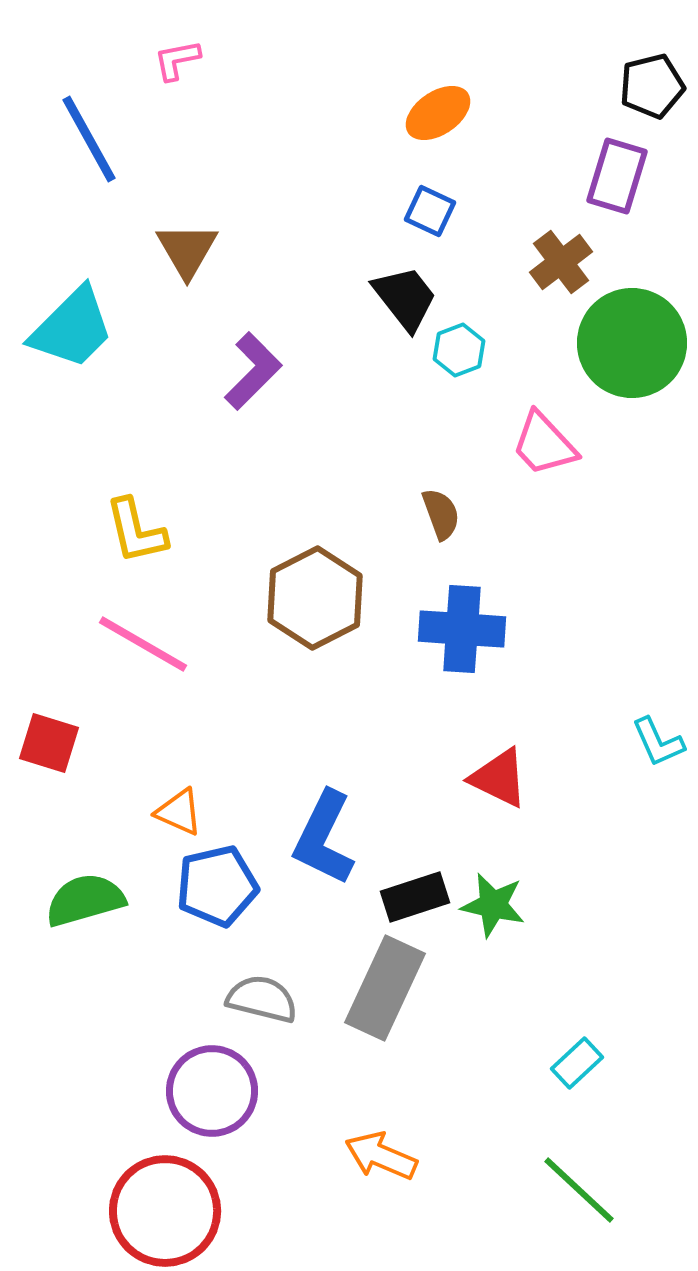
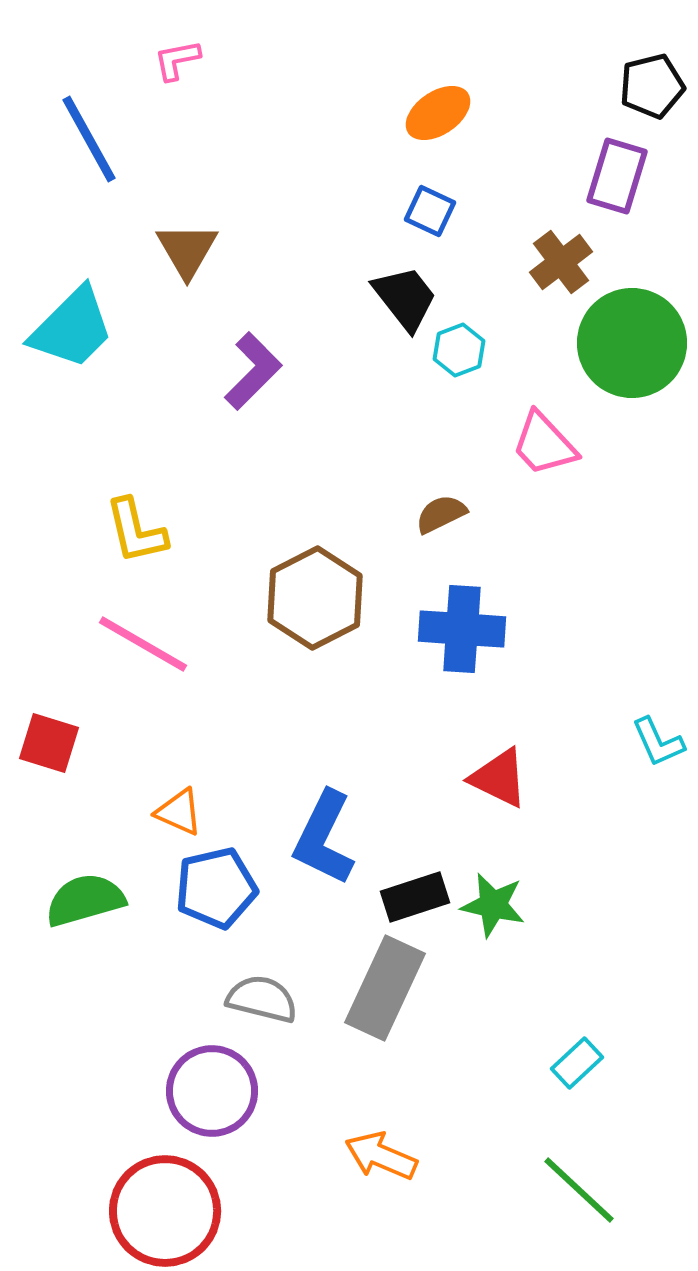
brown semicircle: rotated 96 degrees counterclockwise
blue pentagon: moved 1 px left, 2 px down
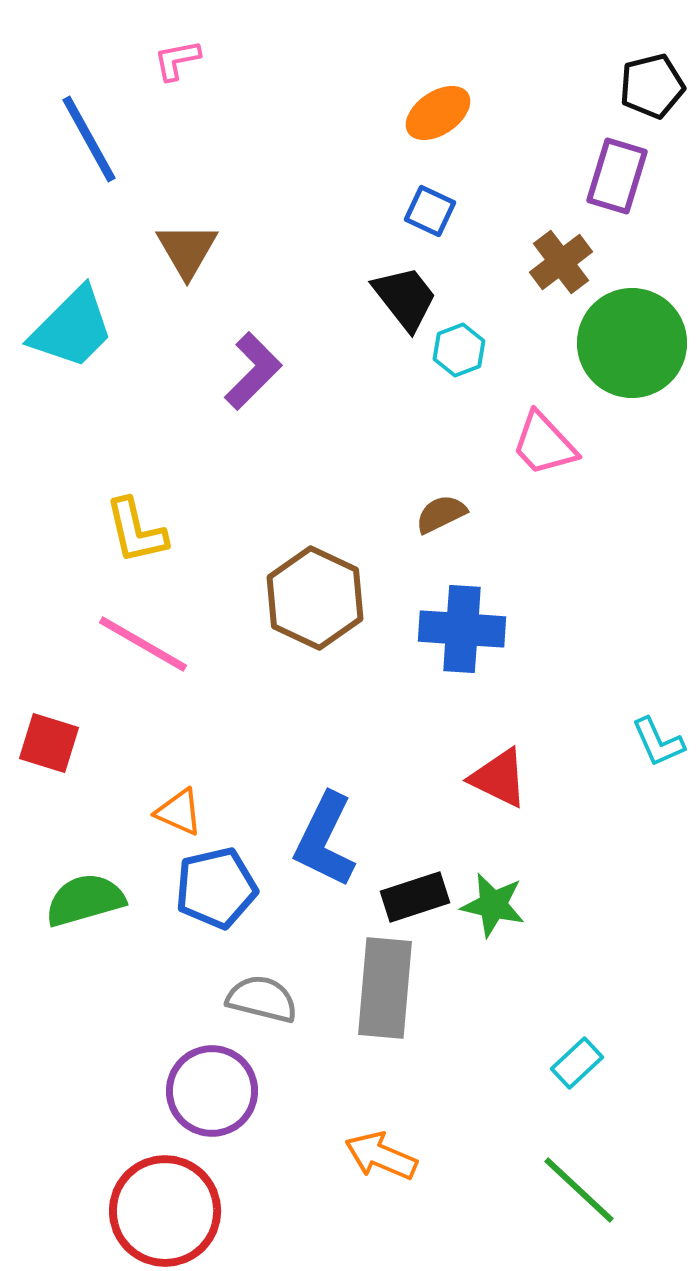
brown hexagon: rotated 8 degrees counterclockwise
blue L-shape: moved 1 px right, 2 px down
gray rectangle: rotated 20 degrees counterclockwise
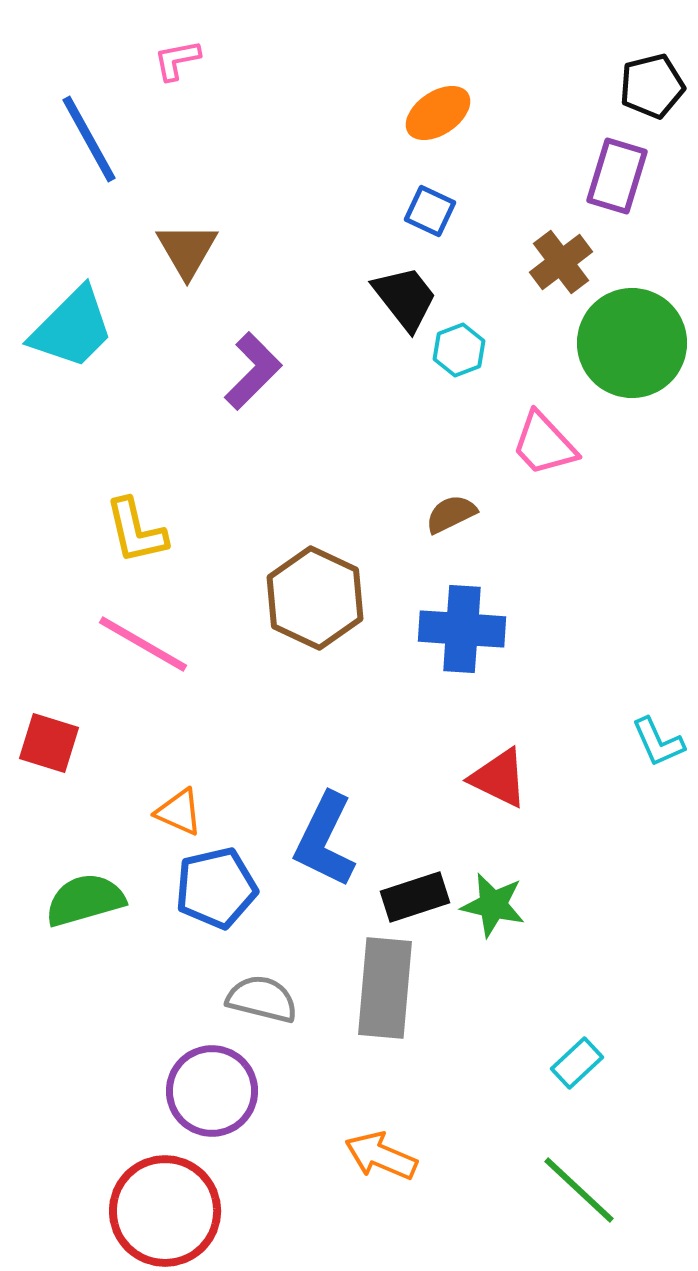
brown semicircle: moved 10 px right
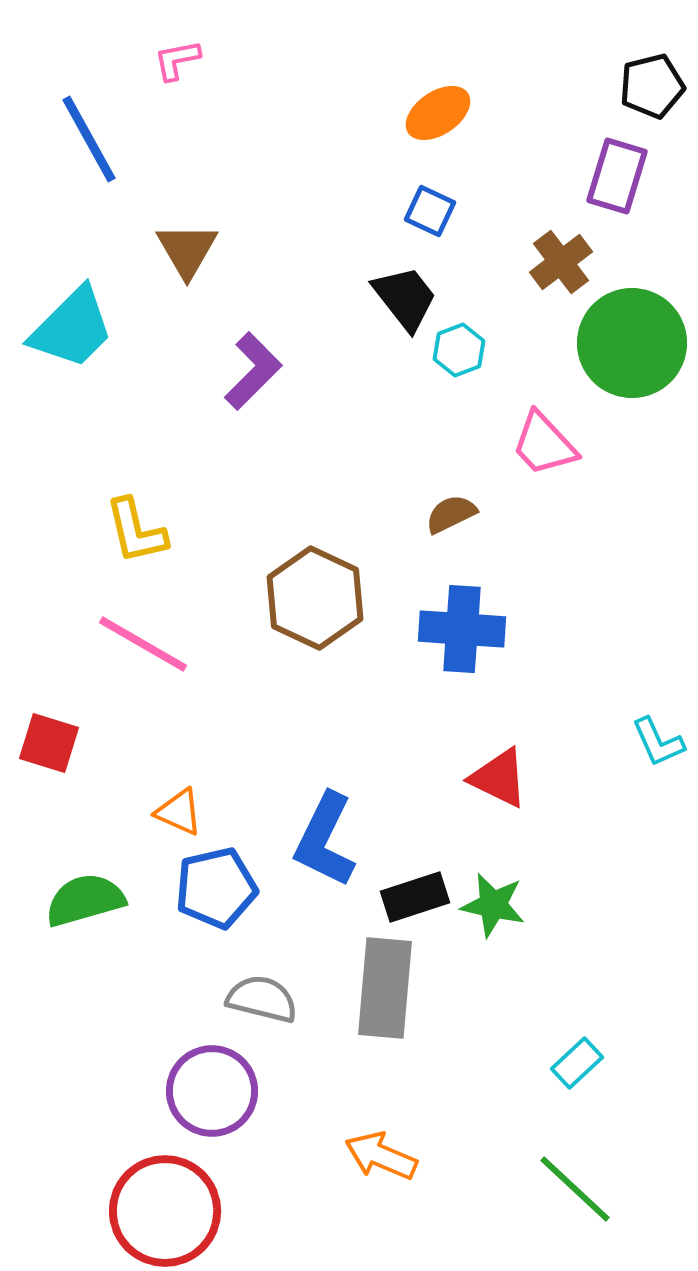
green line: moved 4 px left, 1 px up
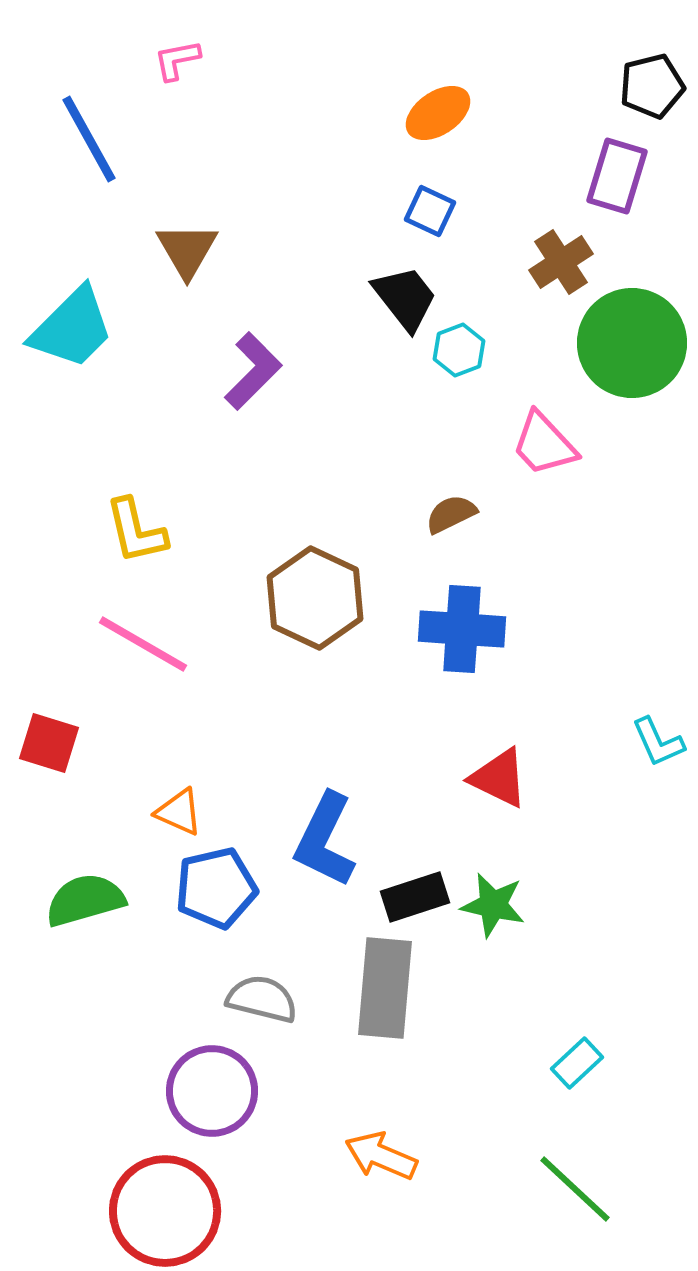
brown cross: rotated 4 degrees clockwise
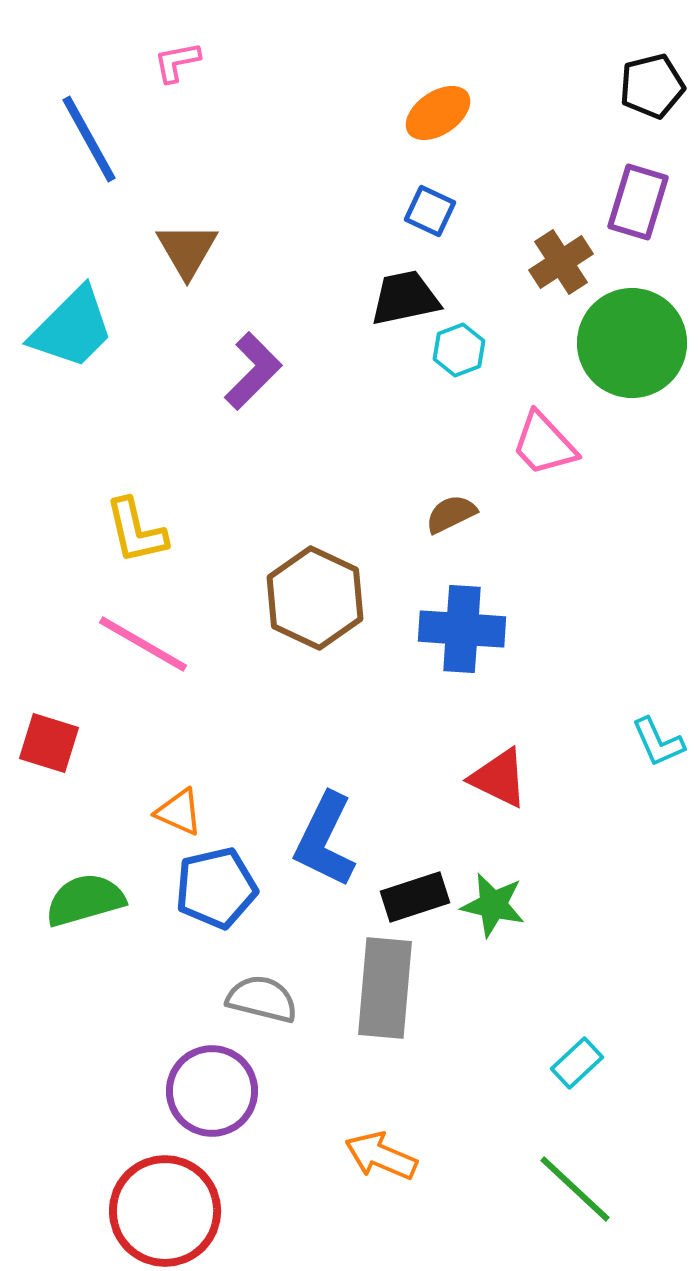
pink L-shape: moved 2 px down
purple rectangle: moved 21 px right, 26 px down
black trapezoid: rotated 64 degrees counterclockwise
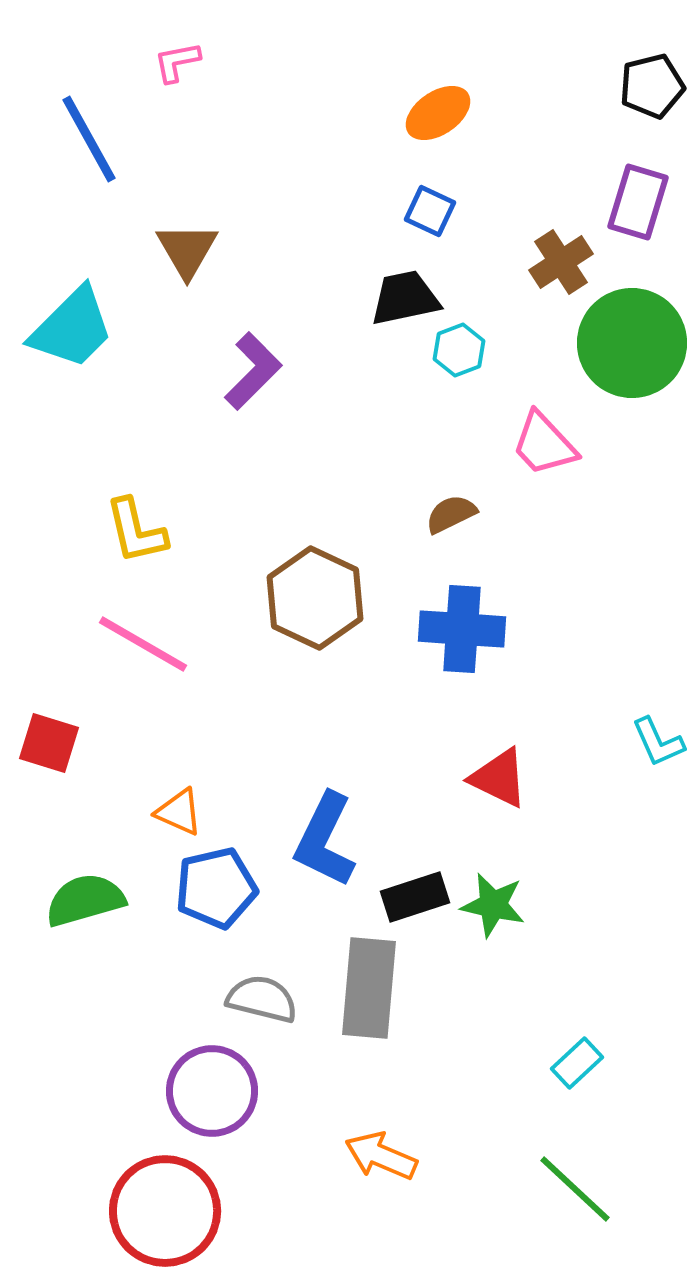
gray rectangle: moved 16 px left
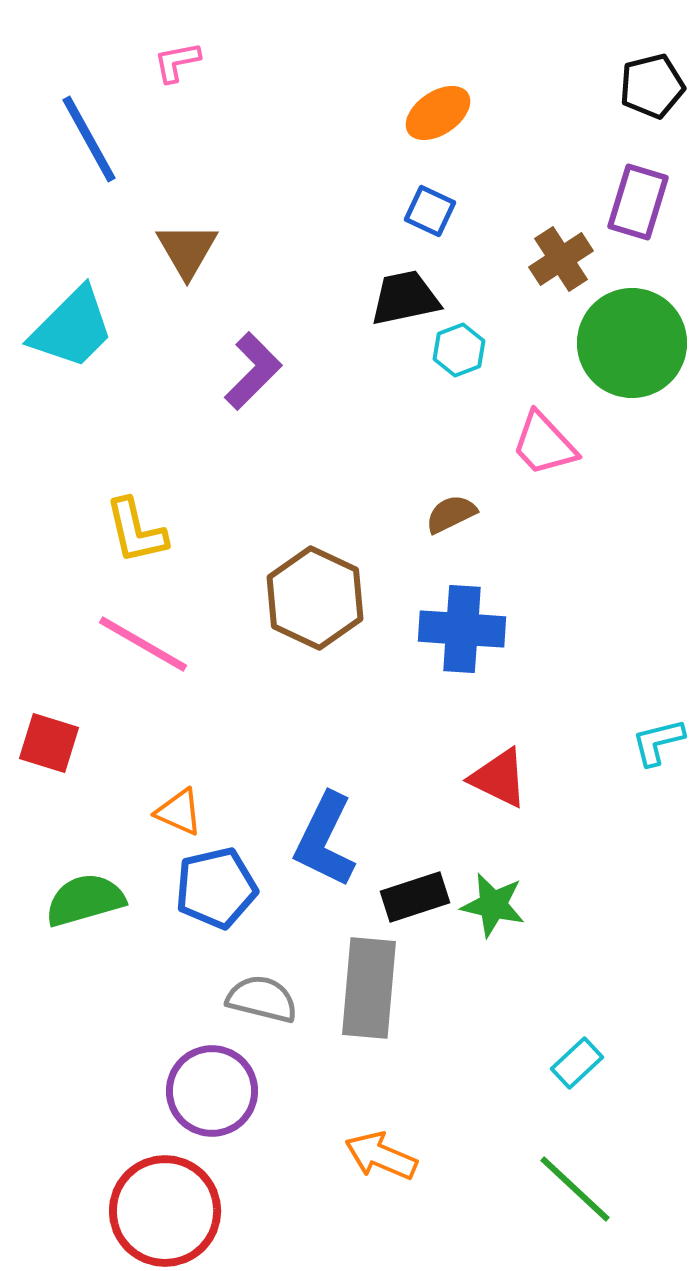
brown cross: moved 3 px up
cyan L-shape: rotated 100 degrees clockwise
